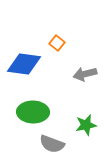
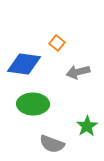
gray arrow: moved 7 px left, 2 px up
green ellipse: moved 8 px up
green star: moved 1 px right, 1 px down; rotated 20 degrees counterclockwise
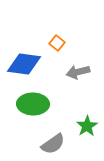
gray semicircle: moved 1 px right; rotated 55 degrees counterclockwise
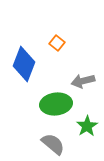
blue diamond: rotated 76 degrees counterclockwise
gray arrow: moved 5 px right, 9 px down
green ellipse: moved 23 px right; rotated 8 degrees counterclockwise
gray semicircle: rotated 105 degrees counterclockwise
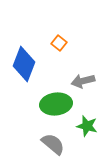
orange square: moved 2 px right
green star: rotated 25 degrees counterclockwise
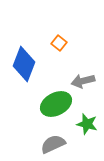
green ellipse: rotated 20 degrees counterclockwise
green star: moved 2 px up
gray semicircle: rotated 65 degrees counterclockwise
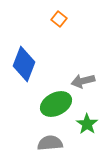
orange square: moved 24 px up
green star: rotated 20 degrees clockwise
gray semicircle: moved 3 px left, 1 px up; rotated 20 degrees clockwise
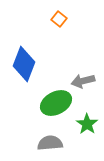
green ellipse: moved 1 px up
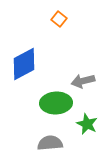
blue diamond: rotated 40 degrees clockwise
green ellipse: rotated 24 degrees clockwise
green star: rotated 10 degrees counterclockwise
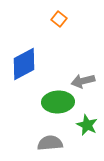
green ellipse: moved 2 px right, 1 px up
green star: moved 1 px down
